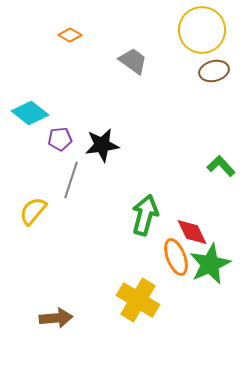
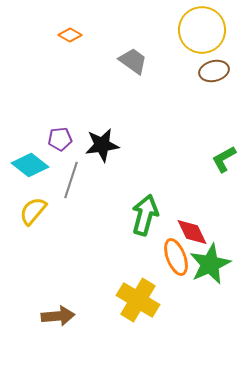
cyan diamond: moved 52 px down
green L-shape: moved 3 px right, 7 px up; rotated 76 degrees counterclockwise
brown arrow: moved 2 px right, 2 px up
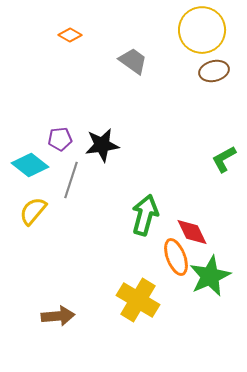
green star: moved 12 px down
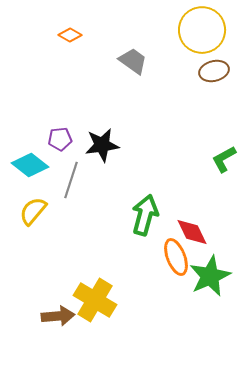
yellow cross: moved 43 px left
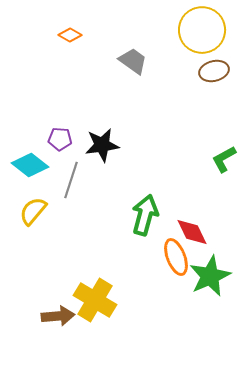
purple pentagon: rotated 10 degrees clockwise
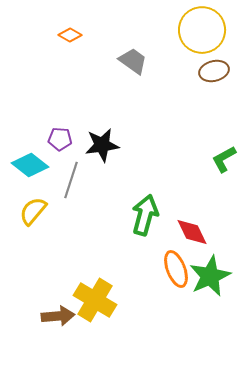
orange ellipse: moved 12 px down
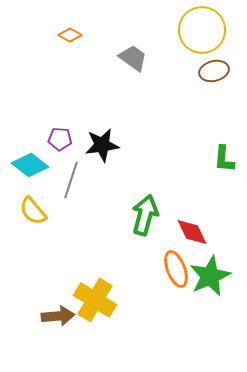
gray trapezoid: moved 3 px up
green L-shape: rotated 56 degrees counterclockwise
yellow semicircle: rotated 80 degrees counterclockwise
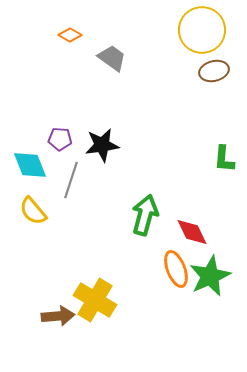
gray trapezoid: moved 21 px left
cyan diamond: rotated 30 degrees clockwise
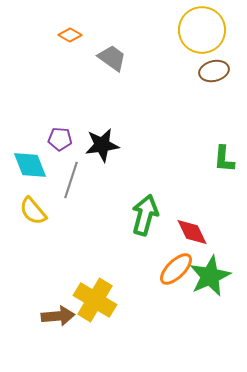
orange ellipse: rotated 66 degrees clockwise
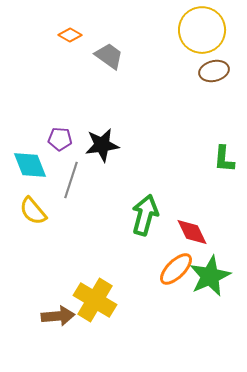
gray trapezoid: moved 3 px left, 2 px up
